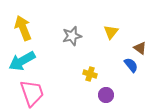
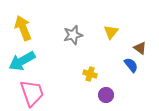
gray star: moved 1 px right, 1 px up
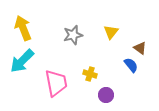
cyan arrow: rotated 16 degrees counterclockwise
pink trapezoid: moved 24 px right, 10 px up; rotated 8 degrees clockwise
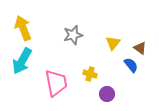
yellow triangle: moved 2 px right, 11 px down
cyan arrow: rotated 16 degrees counterclockwise
purple circle: moved 1 px right, 1 px up
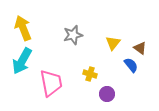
pink trapezoid: moved 5 px left
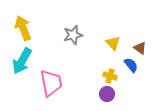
yellow triangle: rotated 21 degrees counterclockwise
yellow cross: moved 20 px right, 2 px down
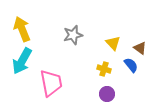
yellow arrow: moved 1 px left, 1 px down
yellow cross: moved 6 px left, 7 px up
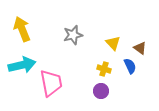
cyan arrow: moved 4 px down; rotated 132 degrees counterclockwise
blue semicircle: moved 1 px left, 1 px down; rotated 14 degrees clockwise
purple circle: moved 6 px left, 3 px up
